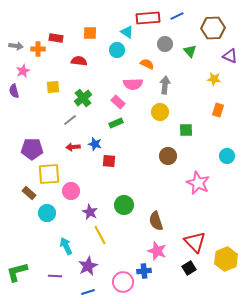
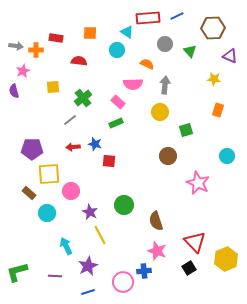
orange cross at (38, 49): moved 2 px left, 1 px down
green square at (186, 130): rotated 16 degrees counterclockwise
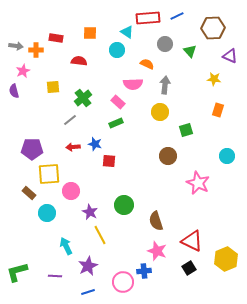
red triangle at (195, 242): moved 3 px left, 1 px up; rotated 20 degrees counterclockwise
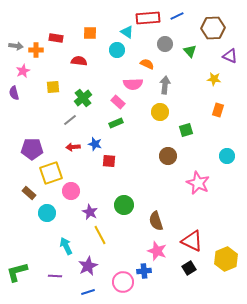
purple semicircle at (14, 91): moved 2 px down
yellow square at (49, 174): moved 2 px right, 1 px up; rotated 15 degrees counterclockwise
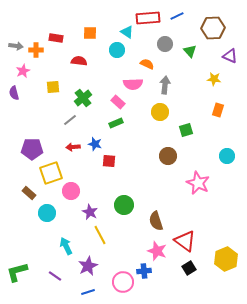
red triangle at (192, 241): moved 7 px left; rotated 10 degrees clockwise
purple line at (55, 276): rotated 32 degrees clockwise
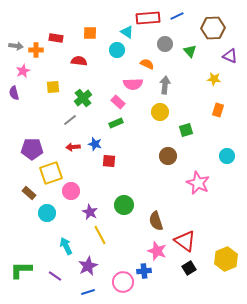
green L-shape at (17, 272): moved 4 px right, 2 px up; rotated 15 degrees clockwise
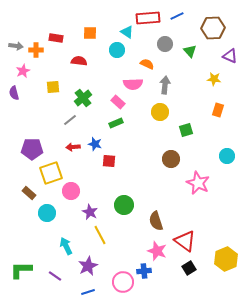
brown circle at (168, 156): moved 3 px right, 3 px down
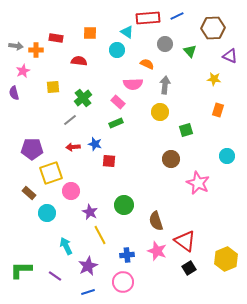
blue cross at (144, 271): moved 17 px left, 16 px up
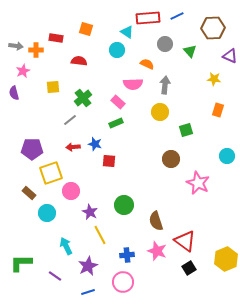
orange square at (90, 33): moved 4 px left, 4 px up; rotated 16 degrees clockwise
green L-shape at (21, 270): moved 7 px up
